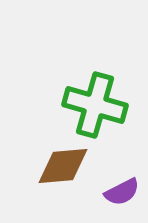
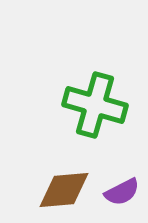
brown diamond: moved 1 px right, 24 px down
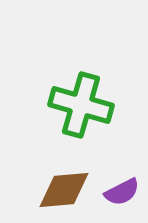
green cross: moved 14 px left
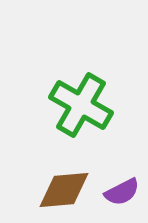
green cross: rotated 14 degrees clockwise
